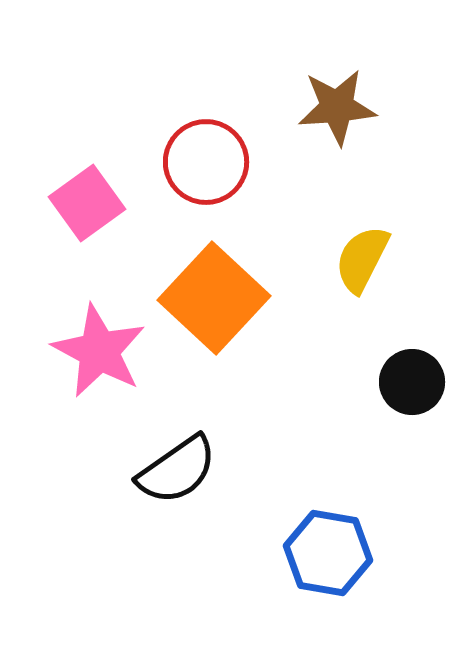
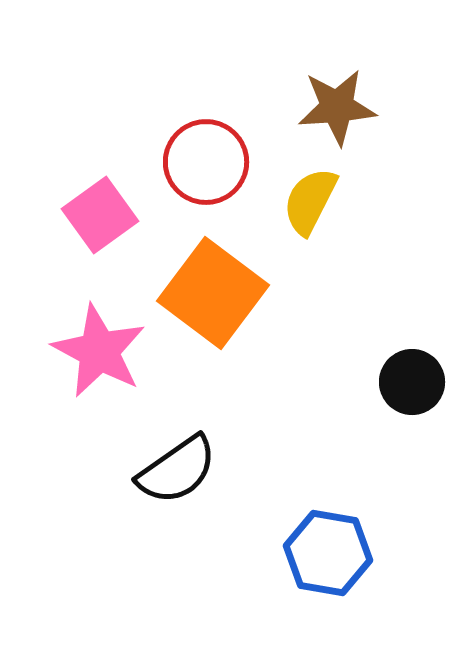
pink square: moved 13 px right, 12 px down
yellow semicircle: moved 52 px left, 58 px up
orange square: moved 1 px left, 5 px up; rotated 6 degrees counterclockwise
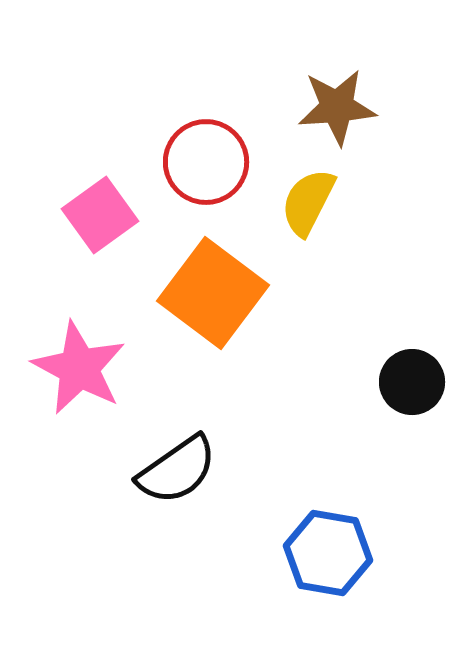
yellow semicircle: moved 2 px left, 1 px down
pink star: moved 20 px left, 17 px down
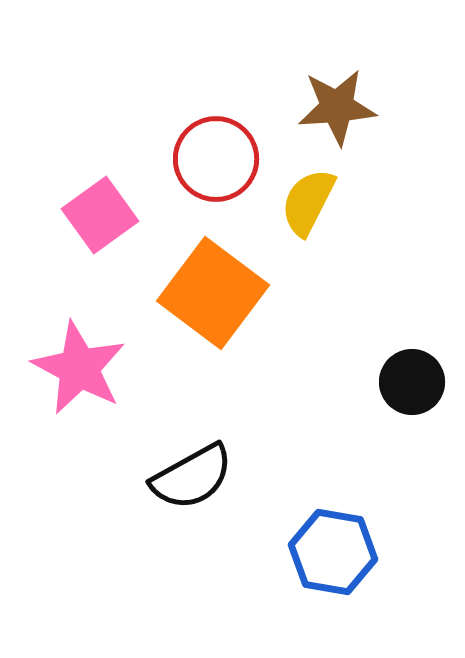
red circle: moved 10 px right, 3 px up
black semicircle: moved 15 px right, 7 px down; rotated 6 degrees clockwise
blue hexagon: moved 5 px right, 1 px up
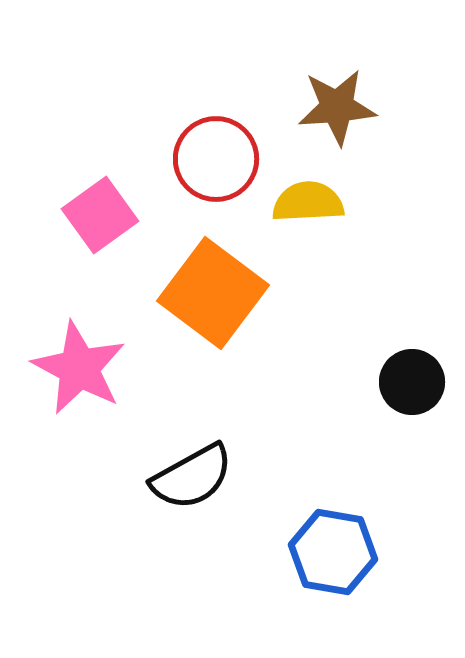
yellow semicircle: rotated 60 degrees clockwise
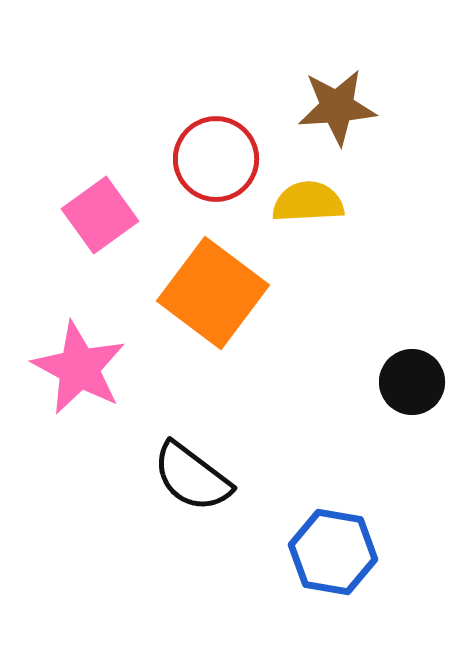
black semicircle: rotated 66 degrees clockwise
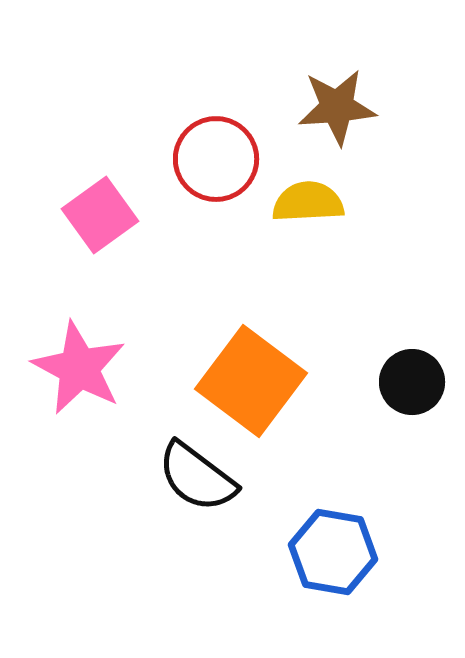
orange square: moved 38 px right, 88 px down
black semicircle: moved 5 px right
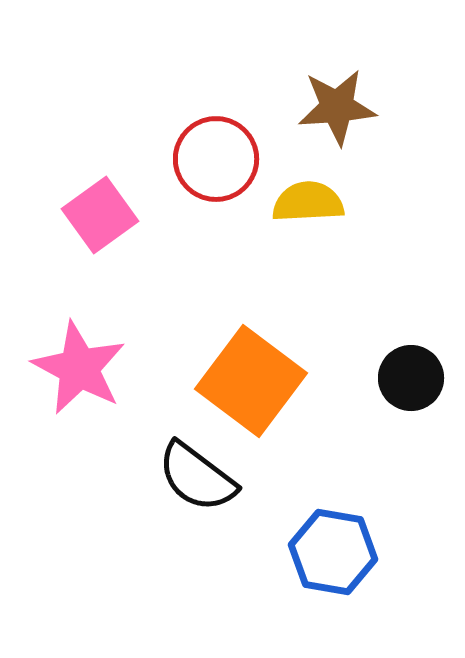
black circle: moved 1 px left, 4 px up
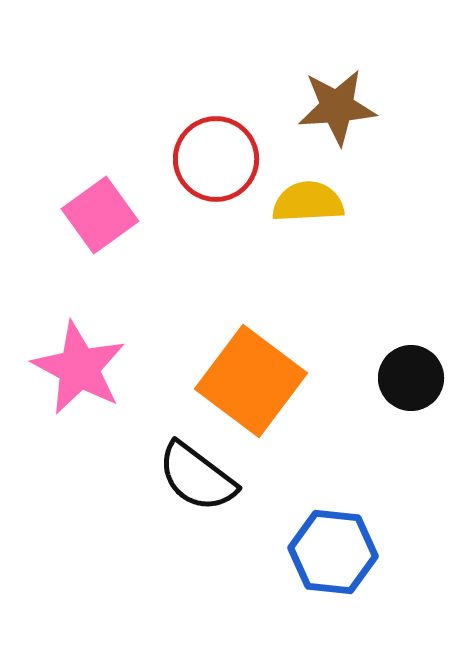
blue hexagon: rotated 4 degrees counterclockwise
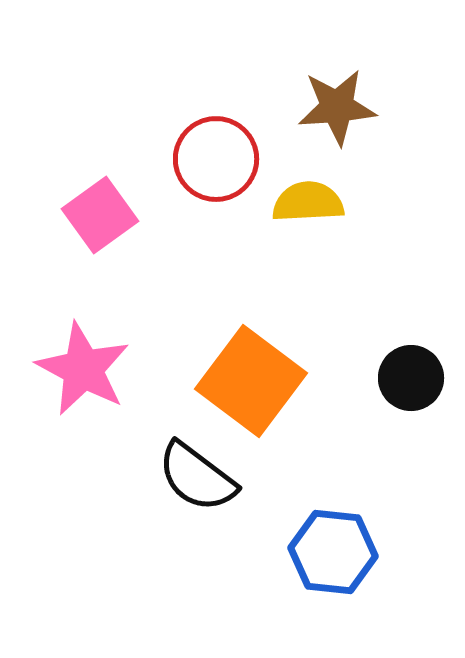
pink star: moved 4 px right, 1 px down
